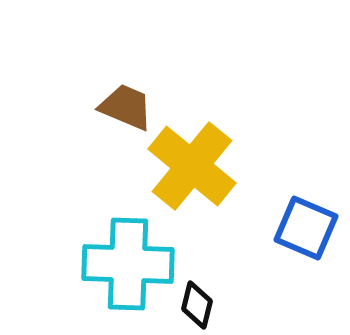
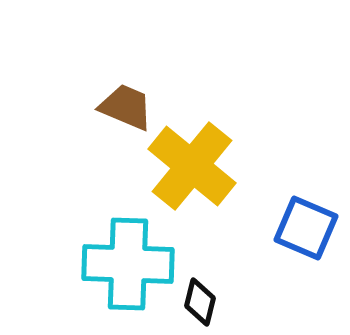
black diamond: moved 3 px right, 3 px up
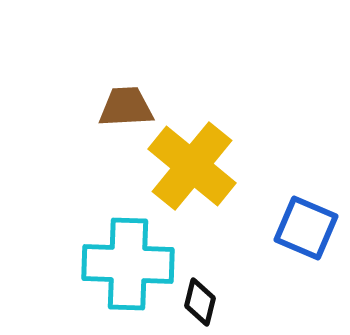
brown trapezoid: rotated 26 degrees counterclockwise
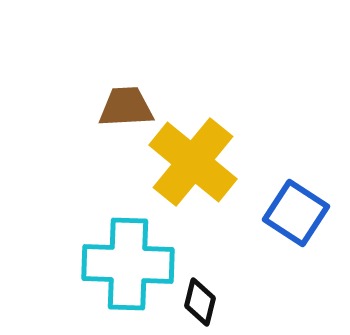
yellow cross: moved 1 px right, 4 px up
blue square: moved 10 px left, 15 px up; rotated 10 degrees clockwise
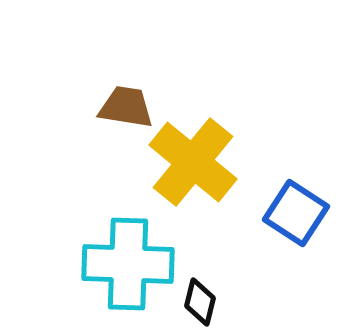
brown trapezoid: rotated 12 degrees clockwise
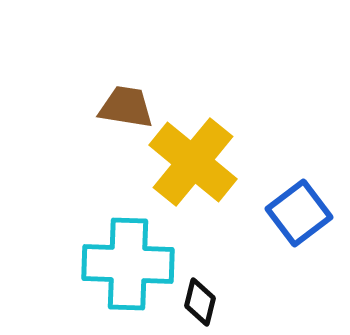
blue square: moved 3 px right; rotated 20 degrees clockwise
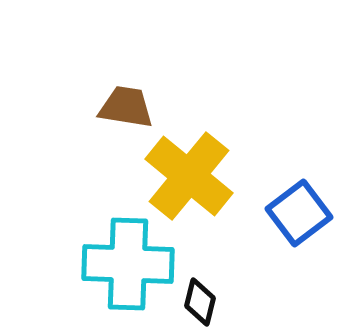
yellow cross: moved 4 px left, 14 px down
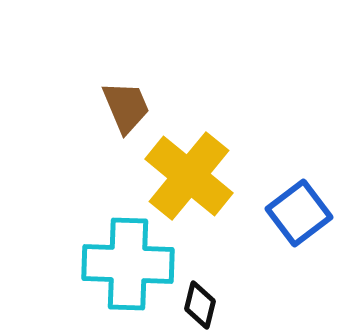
brown trapezoid: rotated 58 degrees clockwise
black diamond: moved 3 px down
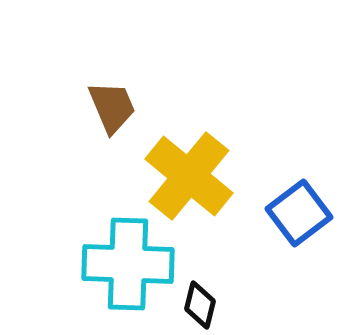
brown trapezoid: moved 14 px left
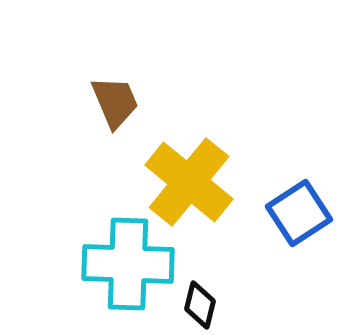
brown trapezoid: moved 3 px right, 5 px up
yellow cross: moved 6 px down
blue square: rotated 4 degrees clockwise
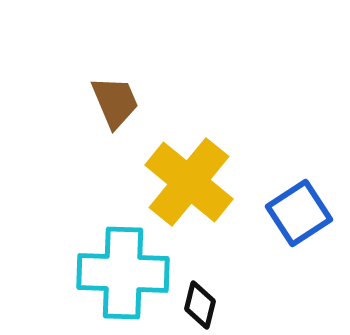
cyan cross: moved 5 px left, 9 px down
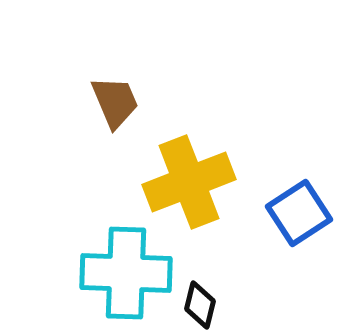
yellow cross: rotated 30 degrees clockwise
cyan cross: moved 3 px right
